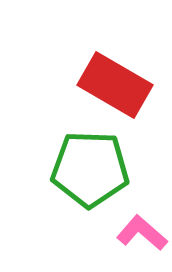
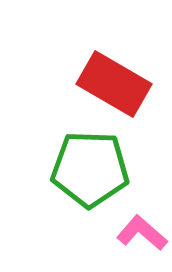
red rectangle: moved 1 px left, 1 px up
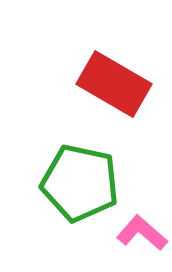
green pentagon: moved 10 px left, 14 px down; rotated 10 degrees clockwise
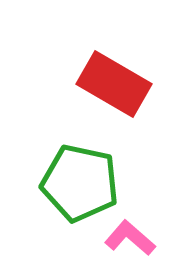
pink L-shape: moved 12 px left, 5 px down
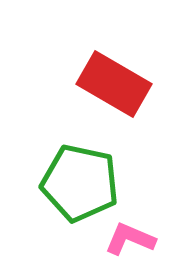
pink L-shape: moved 1 px down; rotated 18 degrees counterclockwise
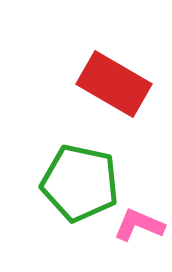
pink L-shape: moved 9 px right, 14 px up
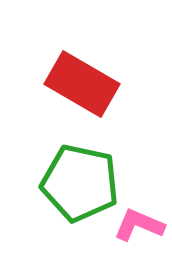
red rectangle: moved 32 px left
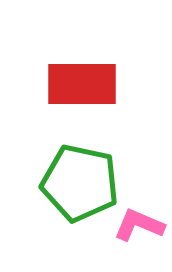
red rectangle: rotated 30 degrees counterclockwise
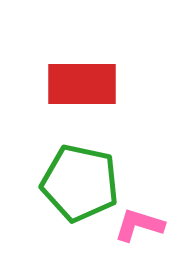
pink L-shape: rotated 6 degrees counterclockwise
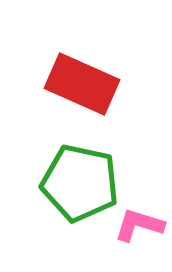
red rectangle: rotated 24 degrees clockwise
